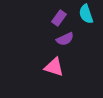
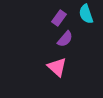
purple semicircle: rotated 24 degrees counterclockwise
pink triangle: moved 3 px right; rotated 25 degrees clockwise
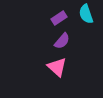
purple rectangle: rotated 21 degrees clockwise
purple semicircle: moved 3 px left, 2 px down
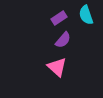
cyan semicircle: moved 1 px down
purple semicircle: moved 1 px right, 1 px up
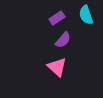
purple rectangle: moved 2 px left
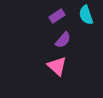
purple rectangle: moved 2 px up
pink triangle: moved 1 px up
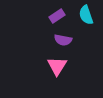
purple semicircle: rotated 60 degrees clockwise
pink triangle: rotated 20 degrees clockwise
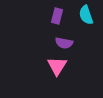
purple rectangle: rotated 42 degrees counterclockwise
purple semicircle: moved 1 px right, 3 px down
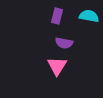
cyan semicircle: moved 3 px right, 1 px down; rotated 120 degrees clockwise
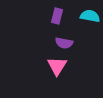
cyan semicircle: moved 1 px right
